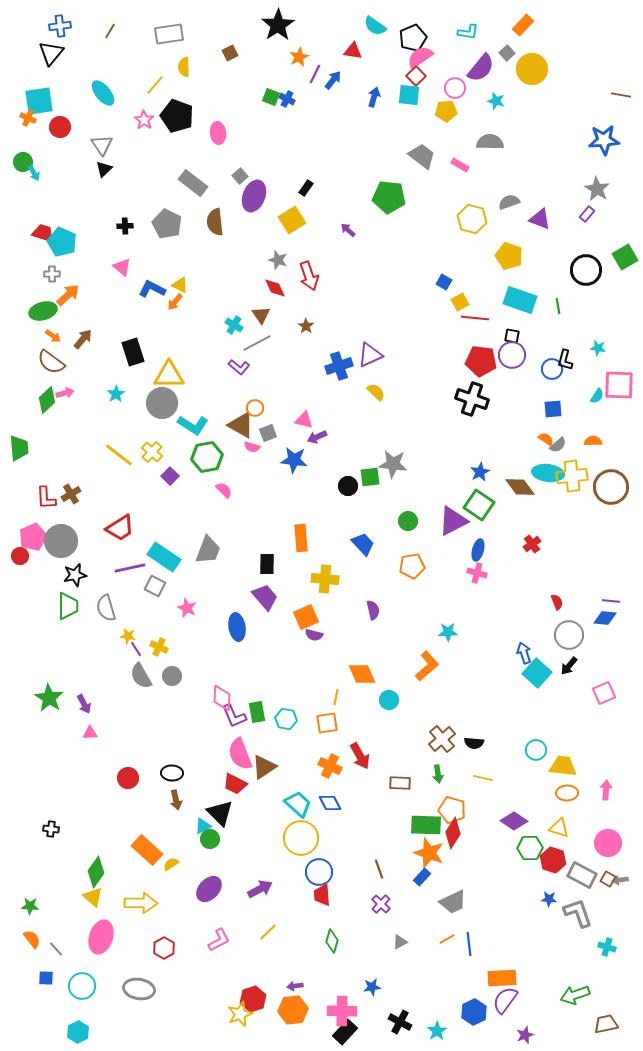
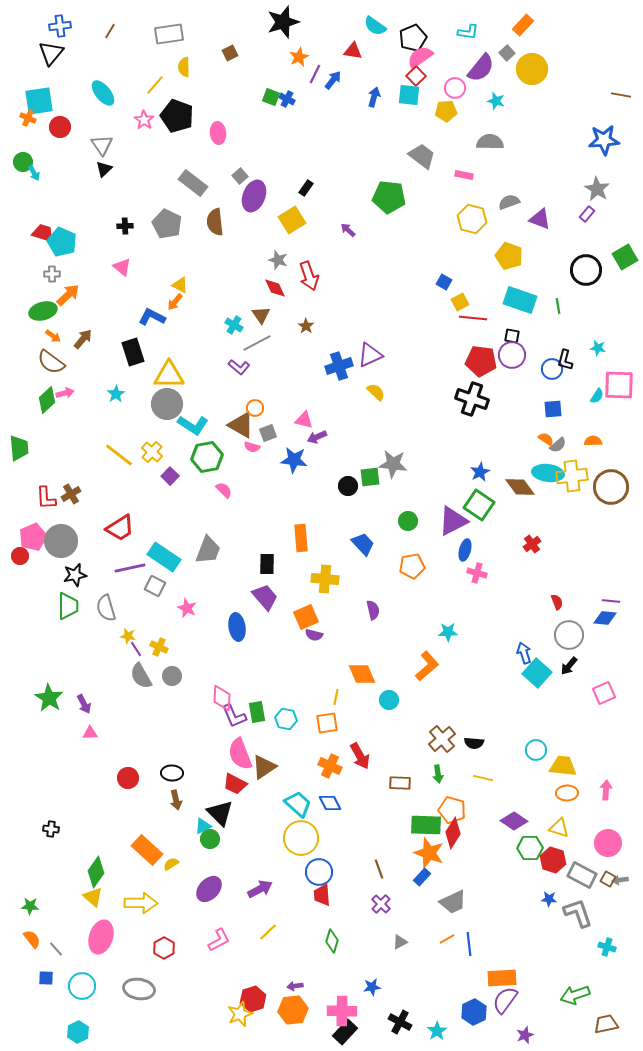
black star at (278, 25): moved 5 px right, 3 px up; rotated 16 degrees clockwise
pink rectangle at (460, 165): moved 4 px right, 10 px down; rotated 18 degrees counterclockwise
blue L-shape at (152, 289): moved 28 px down
red line at (475, 318): moved 2 px left
gray circle at (162, 403): moved 5 px right, 1 px down
blue ellipse at (478, 550): moved 13 px left
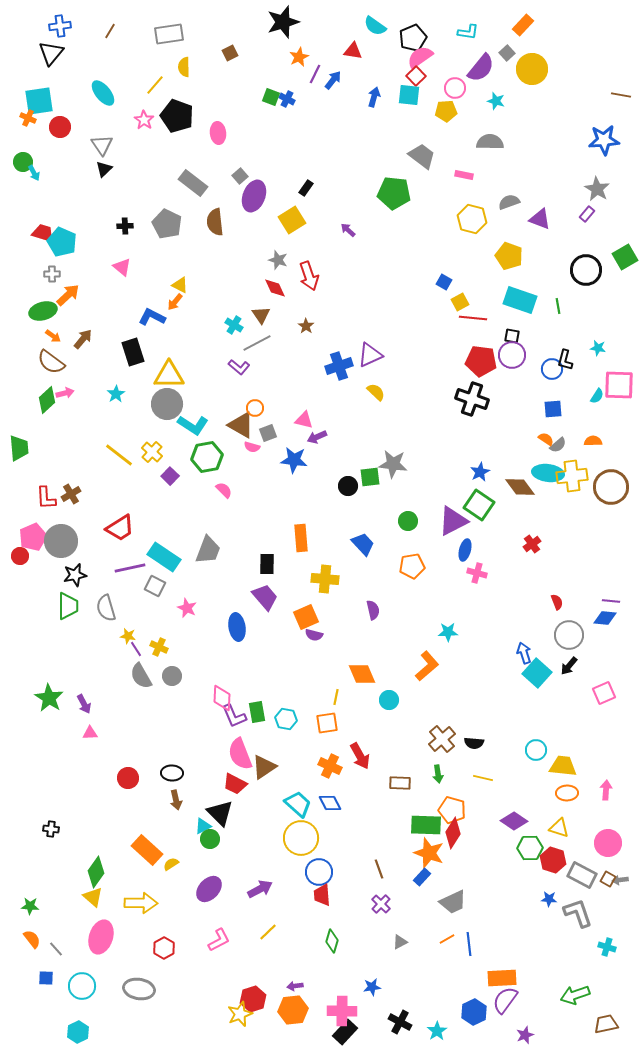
green pentagon at (389, 197): moved 5 px right, 4 px up
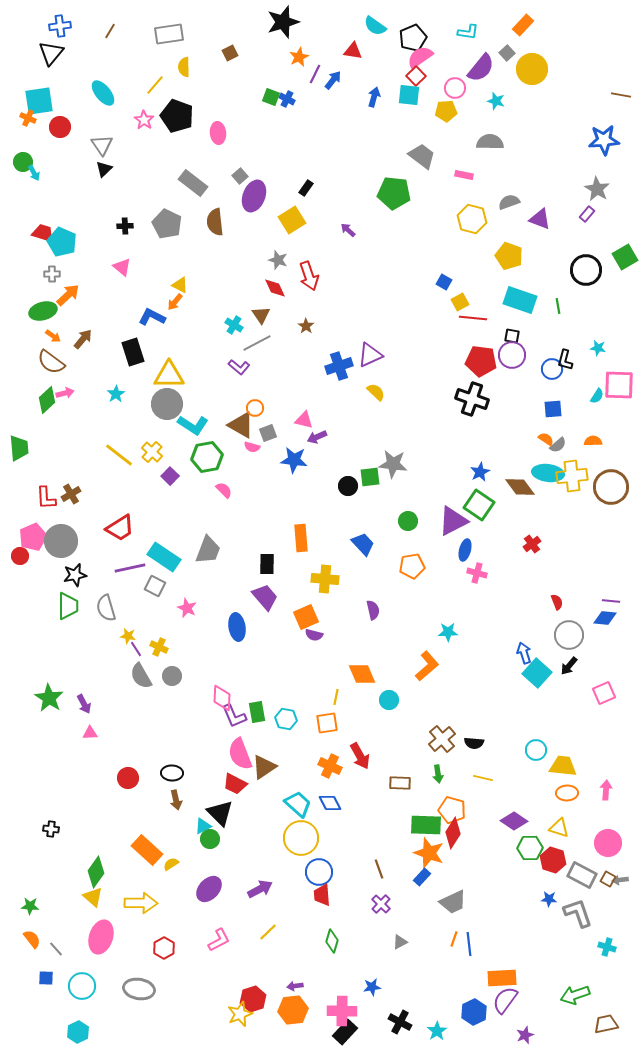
orange line at (447, 939): moved 7 px right; rotated 42 degrees counterclockwise
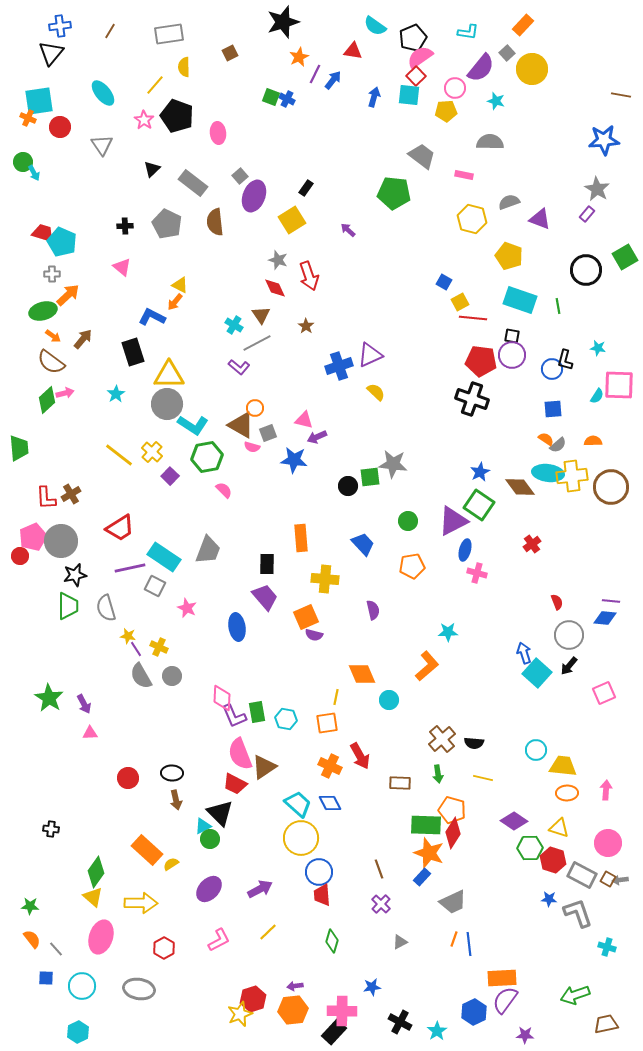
black triangle at (104, 169): moved 48 px right
black rectangle at (345, 1032): moved 11 px left
purple star at (525, 1035): rotated 24 degrees clockwise
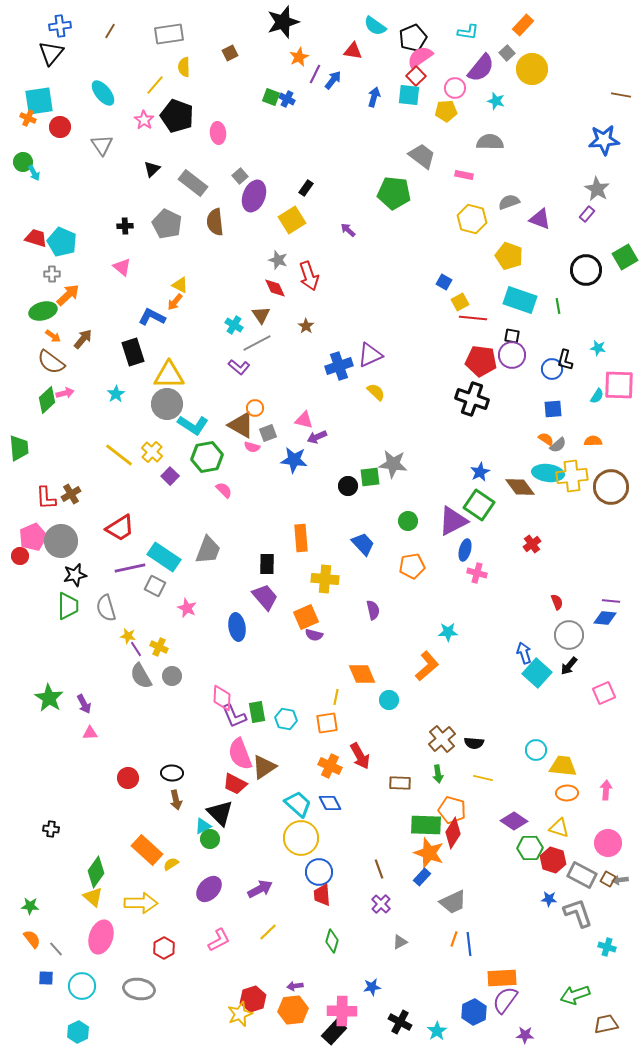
red trapezoid at (43, 233): moved 7 px left, 5 px down
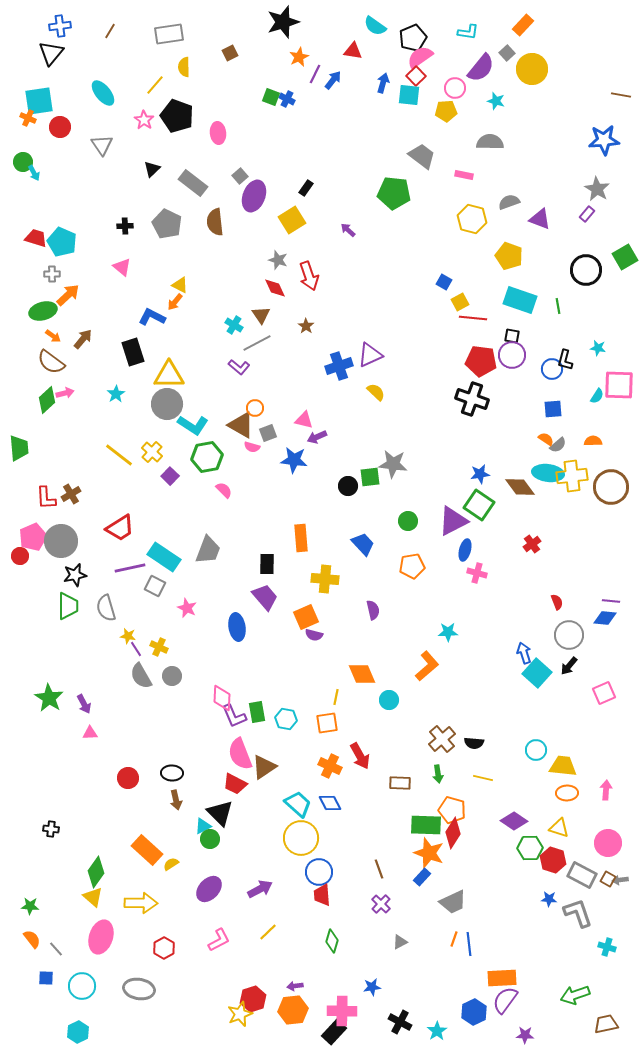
blue arrow at (374, 97): moved 9 px right, 14 px up
blue star at (480, 472): moved 2 px down; rotated 18 degrees clockwise
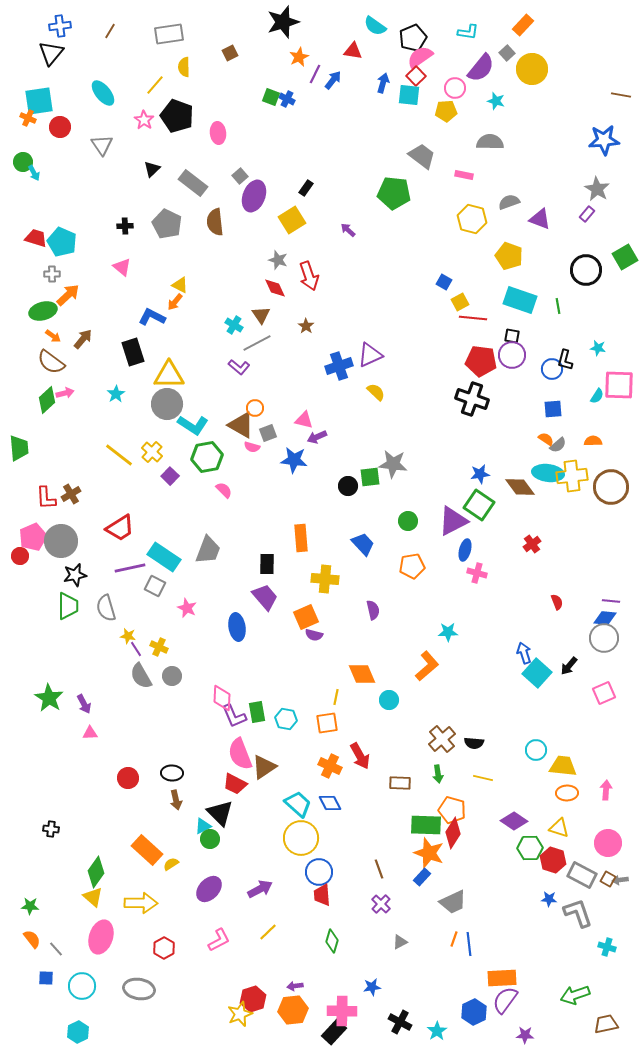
gray circle at (569, 635): moved 35 px right, 3 px down
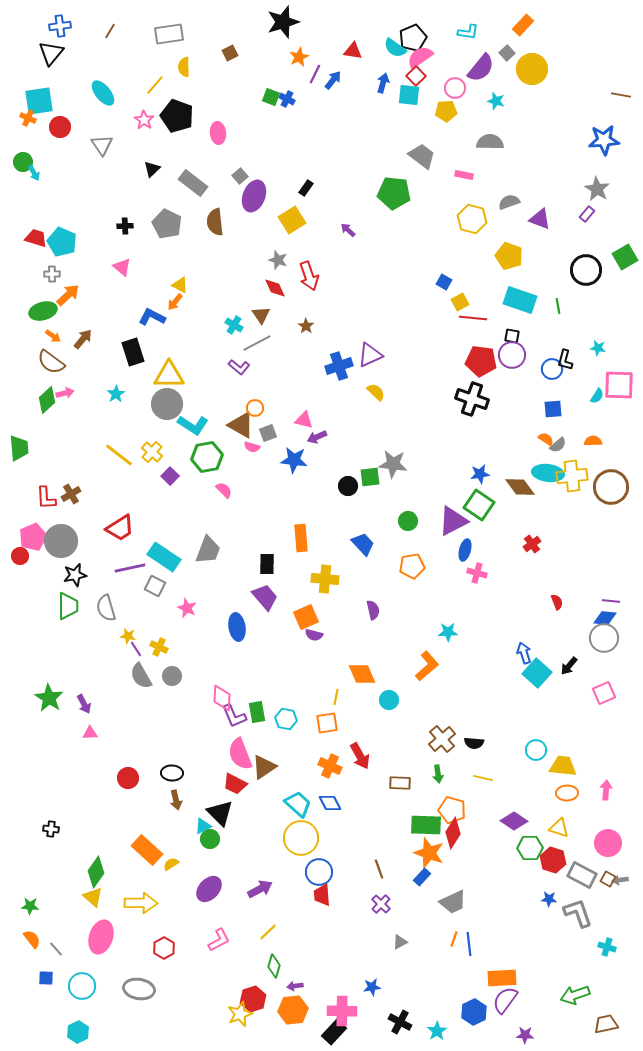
cyan semicircle at (375, 26): moved 20 px right, 22 px down
green diamond at (332, 941): moved 58 px left, 25 px down
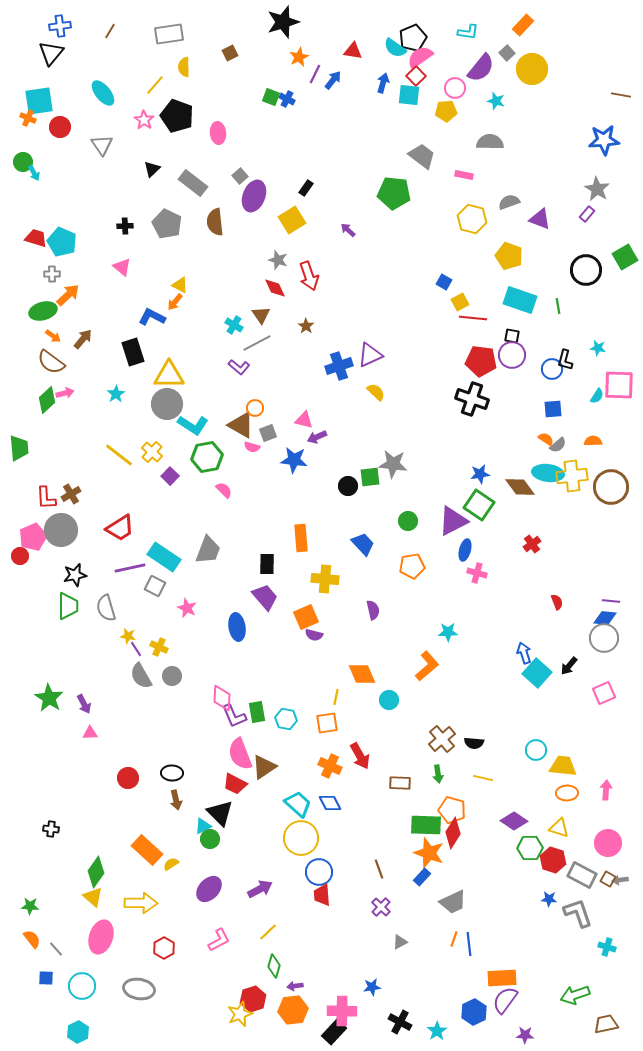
gray circle at (61, 541): moved 11 px up
purple cross at (381, 904): moved 3 px down
